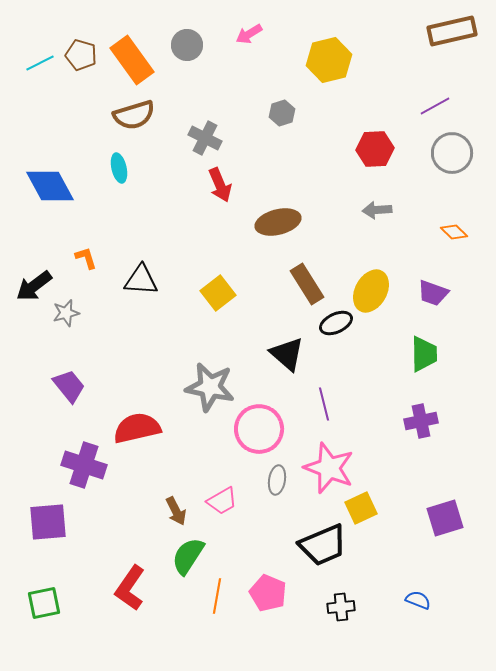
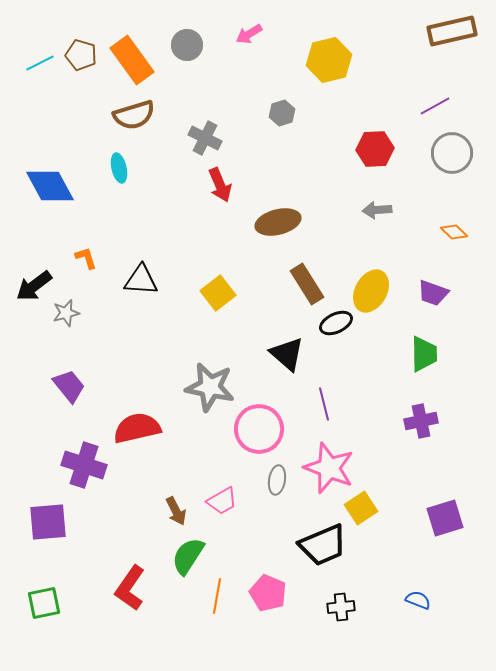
yellow square at (361, 508): rotated 8 degrees counterclockwise
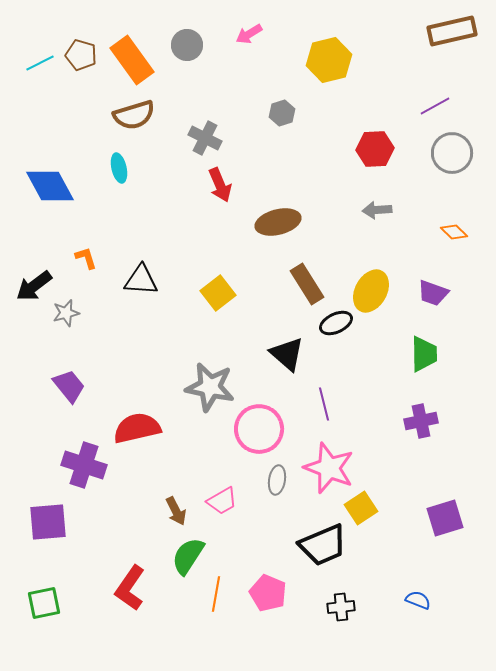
orange line at (217, 596): moved 1 px left, 2 px up
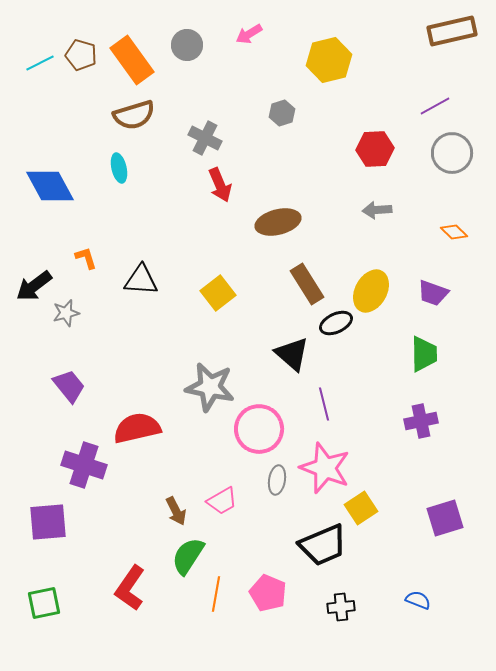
black triangle at (287, 354): moved 5 px right
pink star at (329, 468): moved 4 px left
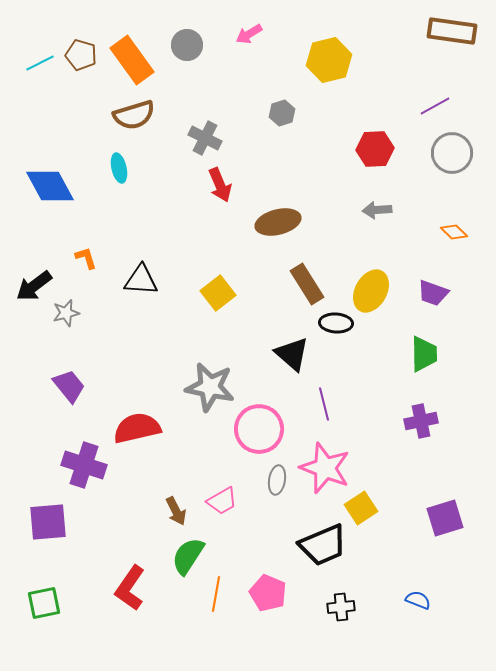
brown rectangle at (452, 31): rotated 21 degrees clockwise
black ellipse at (336, 323): rotated 28 degrees clockwise
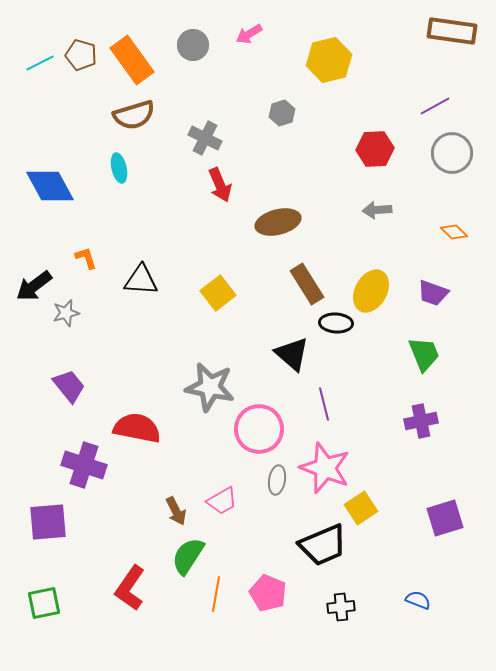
gray circle at (187, 45): moved 6 px right
green trapezoid at (424, 354): rotated 21 degrees counterclockwise
red semicircle at (137, 428): rotated 24 degrees clockwise
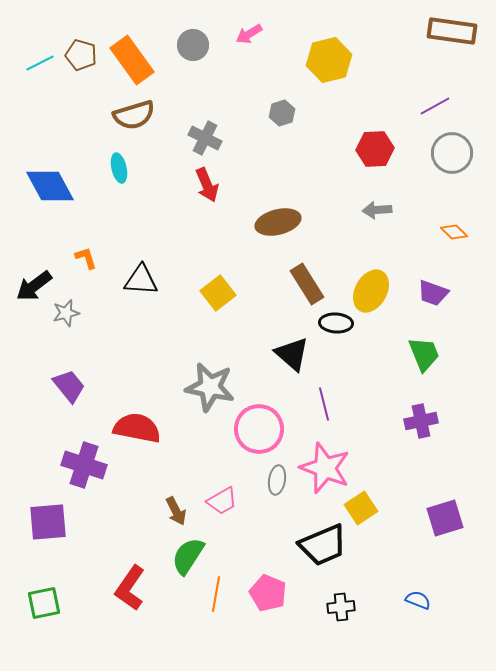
red arrow at (220, 185): moved 13 px left
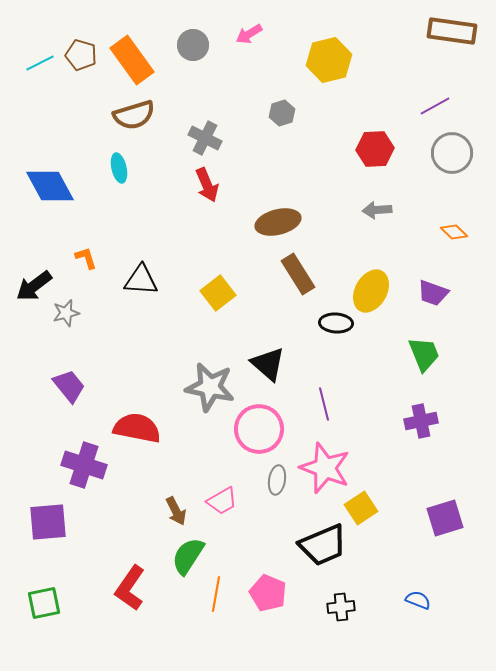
brown rectangle at (307, 284): moved 9 px left, 10 px up
black triangle at (292, 354): moved 24 px left, 10 px down
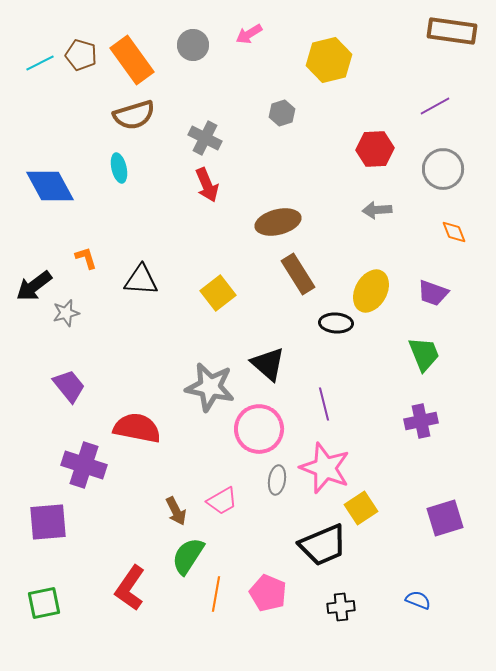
gray circle at (452, 153): moved 9 px left, 16 px down
orange diamond at (454, 232): rotated 24 degrees clockwise
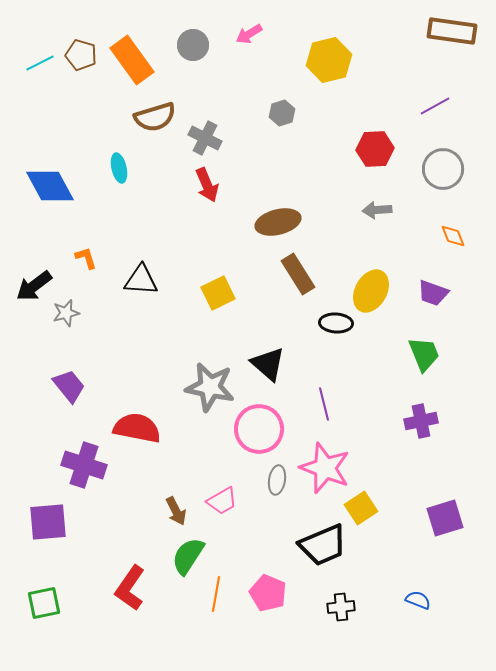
brown semicircle at (134, 115): moved 21 px right, 2 px down
orange diamond at (454, 232): moved 1 px left, 4 px down
yellow square at (218, 293): rotated 12 degrees clockwise
